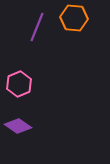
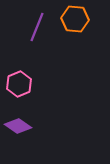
orange hexagon: moved 1 px right, 1 px down
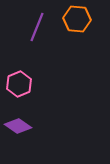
orange hexagon: moved 2 px right
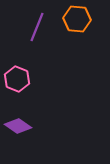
pink hexagon: moved 2 px left, 5 px up; rotated 15 degrees counterclockwise
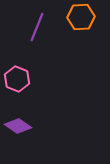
orange hexagon: moved 4 px right, 2 px up; rotated 8 degrees counterclockwise
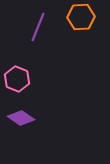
purple line: moved 1 px right
purple diamond: moved 3 px right, 8 px up
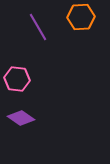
purple line: rotated 52 degrees counterclockwise
pink hexagon: rotated 15 degrees counterclockwise
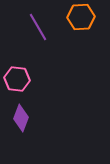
purple diamond: rotated 76 degrees clockwise
